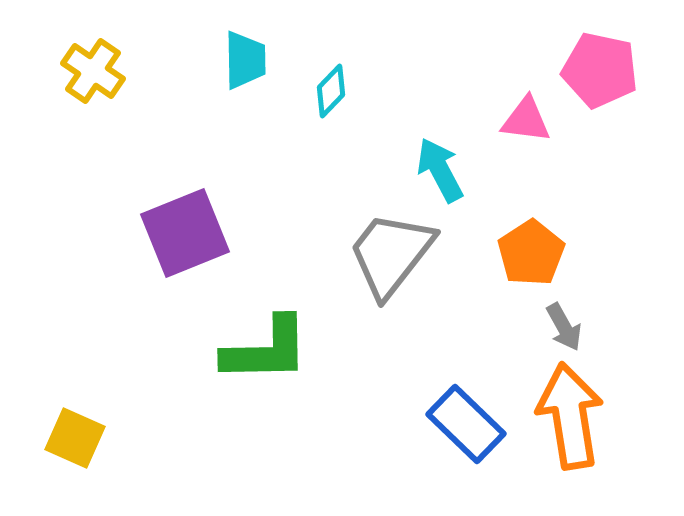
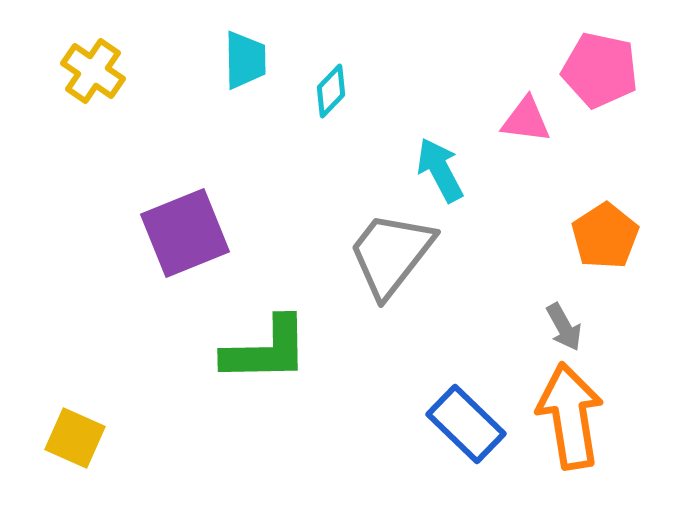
orange pentagon: moved 74 px right, 17 px up
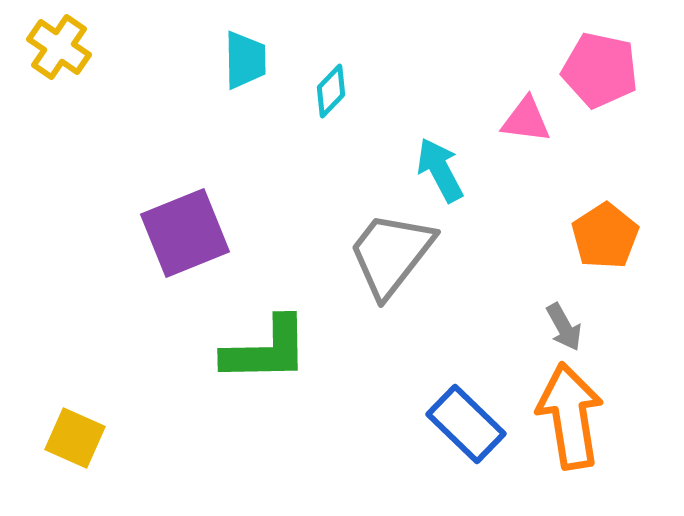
yellow cross: moved 34 px left, 24 px up
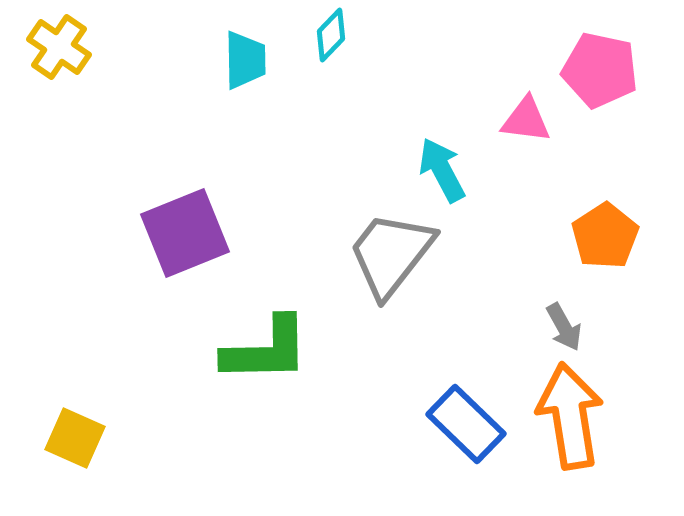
cyan diamond: moved 56 px up
cyan arrow: moved 2 px right
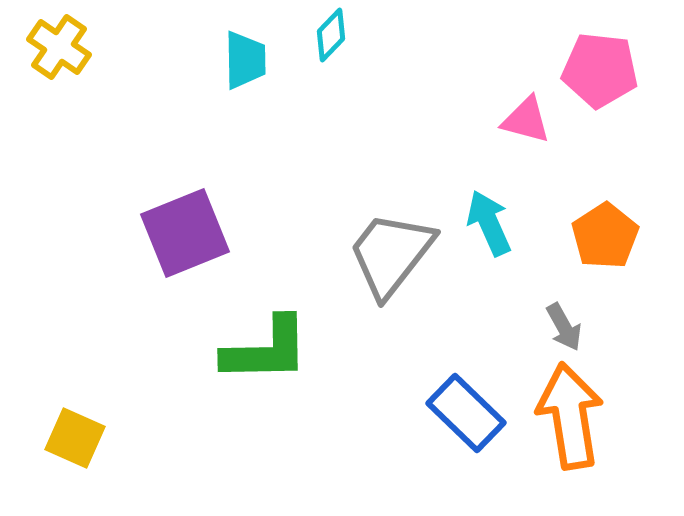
pink pentagon: rotated 6 degrees counterclockwise
pink triangle: rotated 8 degrees clockwise
cyan arrow: moved 47 px right, 53 px down; rotated 4 degrees clockwise
blue rectangle: moved 11 px up
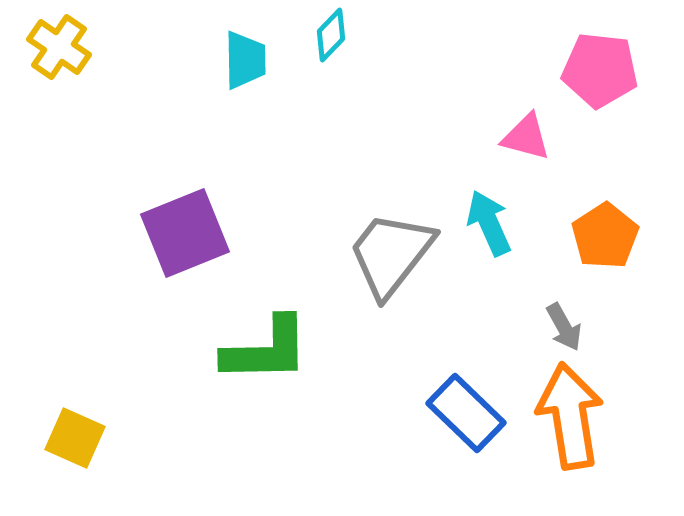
pink triangle: moved 17 px down
